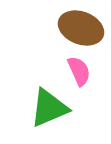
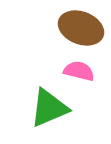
pink semicircle: rotated 52 degrees counterclockwise
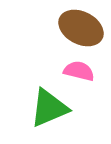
brown ellipse: rotated 6 degrees clockwise
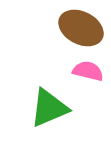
pink semicircle: moved 9 px right
